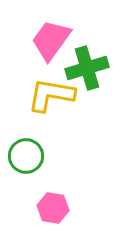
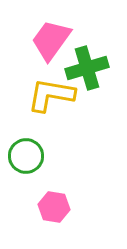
pink hexagon: moved 1 px right, 1 px up
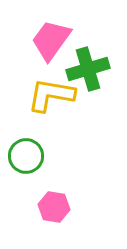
green cross: moved 1 px right, 1 px down
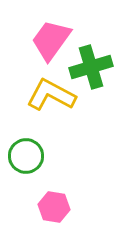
green cross: moved 3 px right, 2 px up
yellow L-shape: rotated 18 degrees clockwise
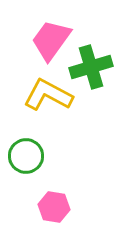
yellow L-shape: moved 3 px left
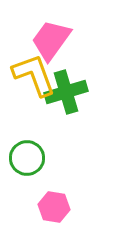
green cross: moved 25 px left, 25 px down
yellow L-shape: moved 14 px left, 20 px up; rotated 42 degrees clockwise
green circle: moved 1 px right, 2 px down
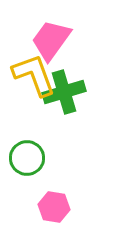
green cross: moved 2 px left
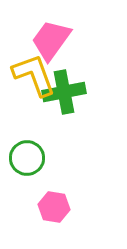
green cross: rotated 6 degrees clockwise
